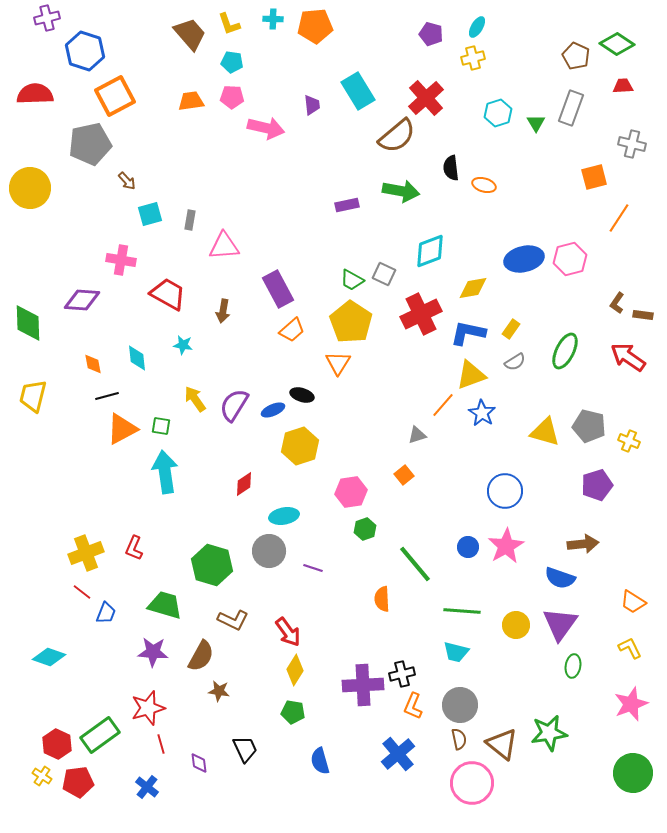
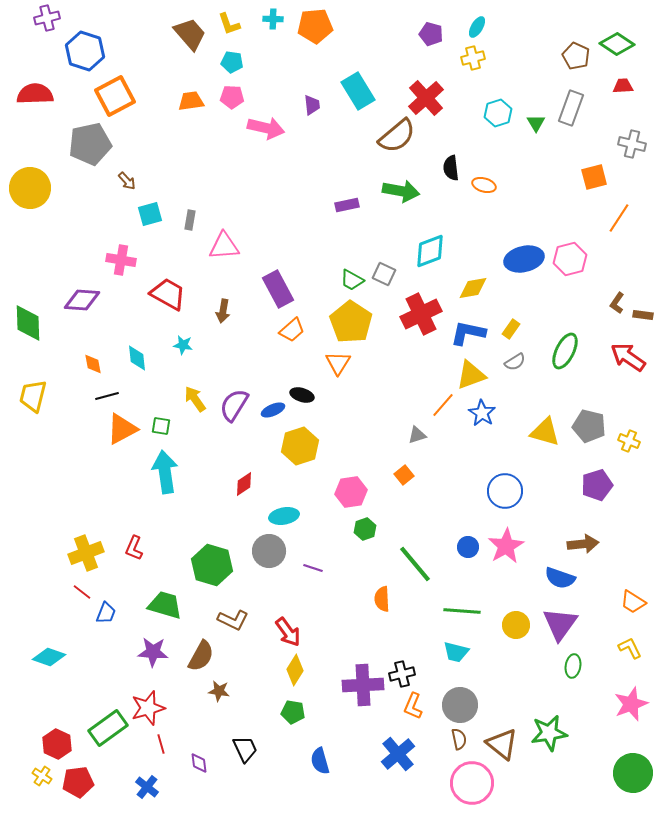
green rectangle at (100, 735): moved 8 px right, 7 px up
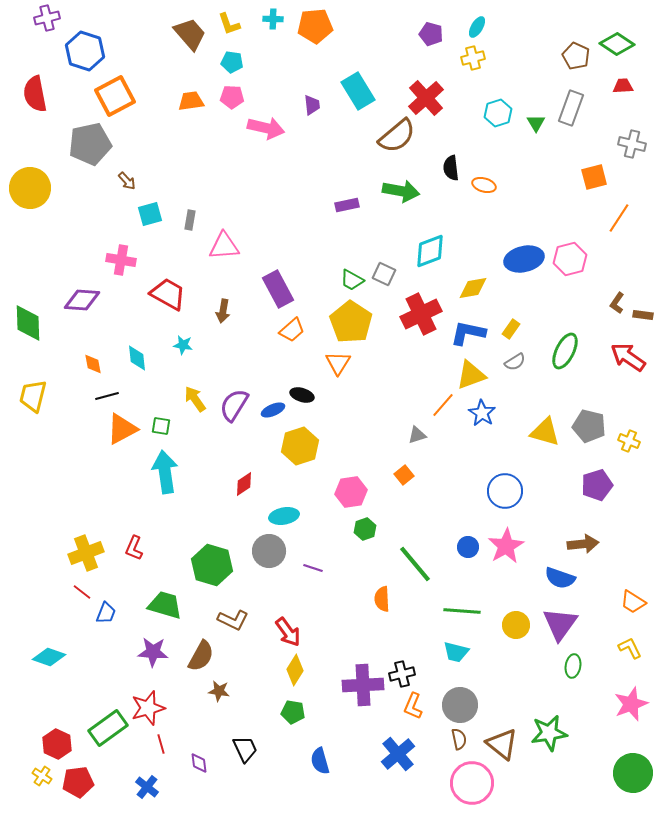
red semicircle at (35, 94): rotated 99 degrees counterclockwise
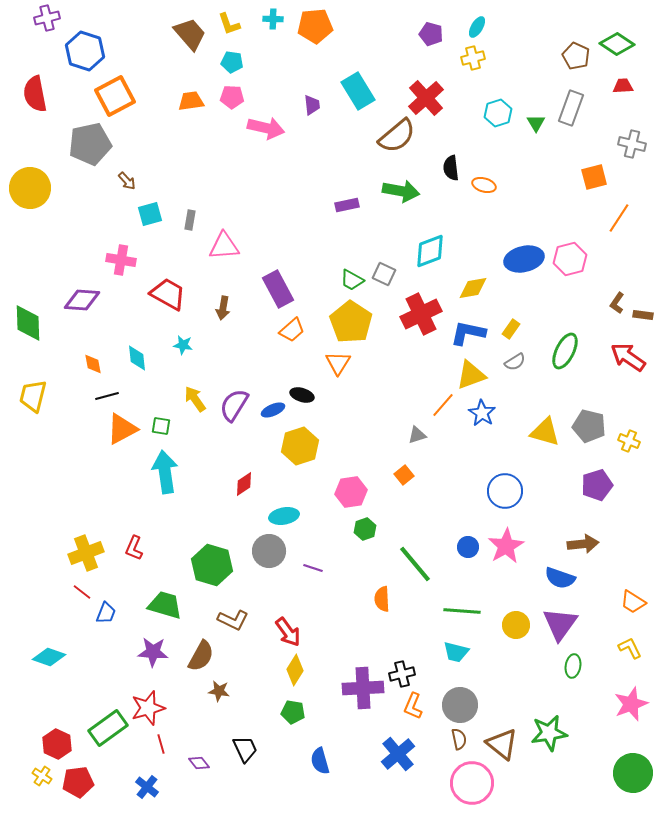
brown arrow at (223, 311): moved 3 px up
purple cross at (363, 685): moved 3 px down
purple diamond at (199, 763): rotated 30 degrees counterclockwise
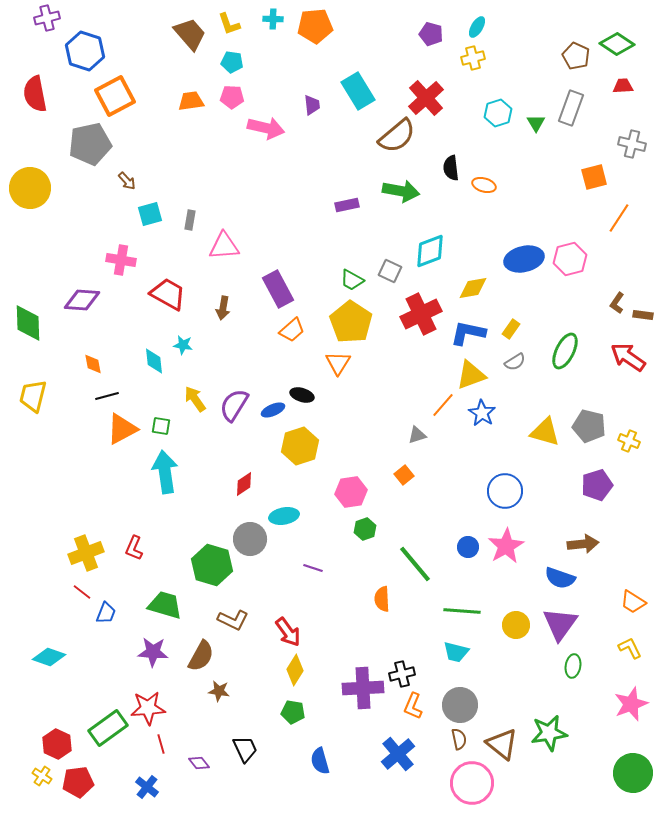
gray square at (384, 274): moved 6 px right, 3 px up
cyan diamond at (137, 358): moved 17 px right, 3 px down
gray circle at (269, 551): moved 19 px left, 12 px up
red star at (148, 708): rotated 12 degrees clockwise
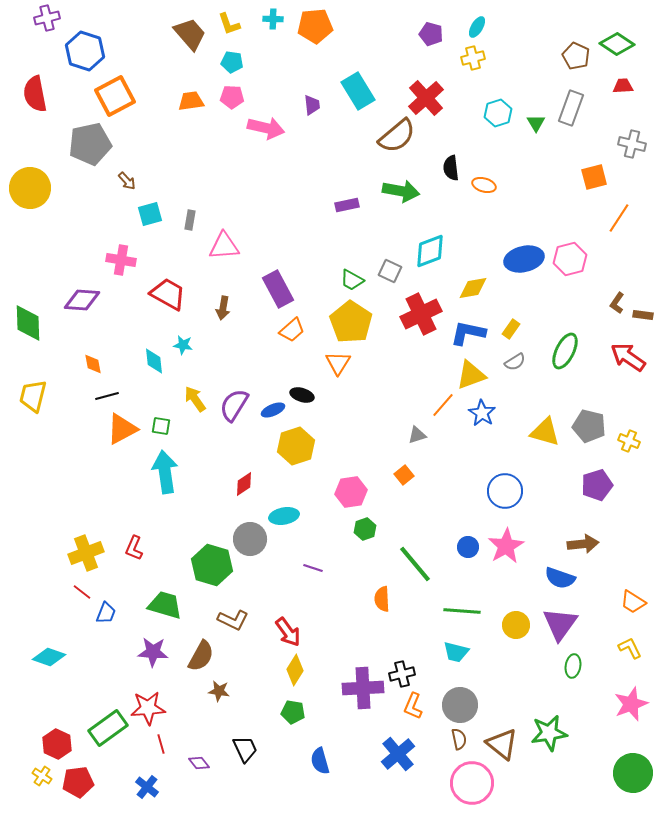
yellow hexagon at (300, 446): moved 4 px left
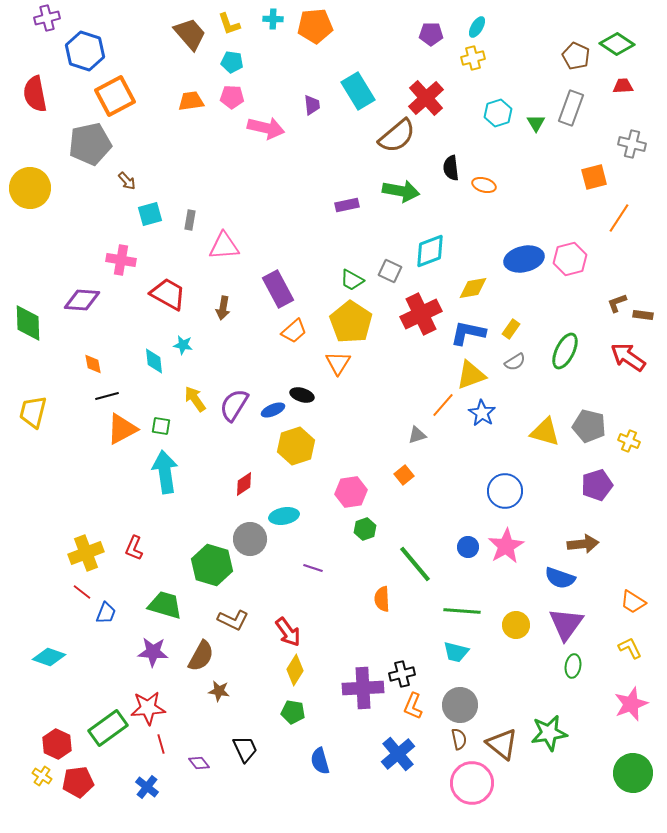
purple pentagon at (431, 34): rotated 15 degrees counterclockwise
brown L-shape at (617, 303): rotated 35 degrees clockwise
orange trapezoid at (292, 330): moved 2 px right, 1 px down
yellow trapezoid at (33, 396): moved 16 px down
purple triangle at (560, 624): moved 6 px right
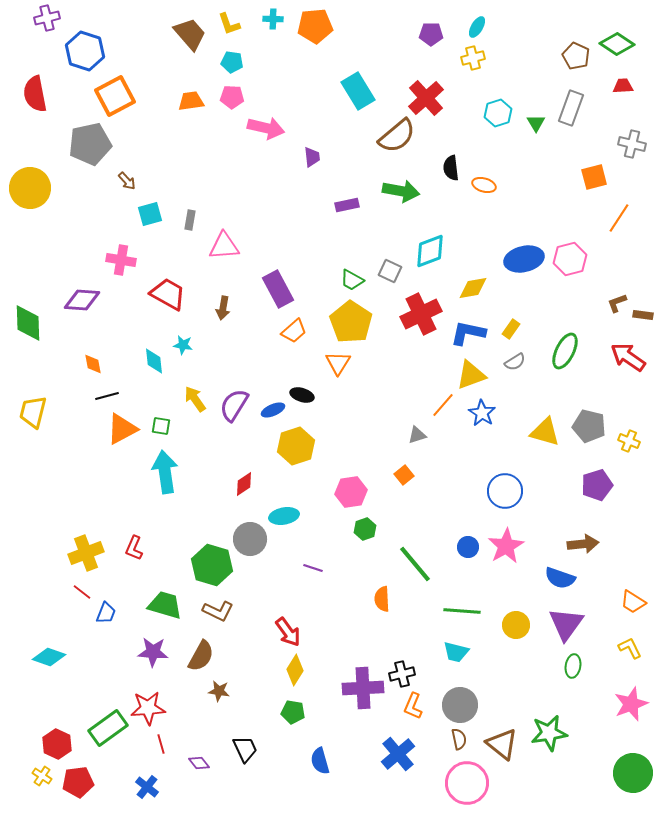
purple trapezoid at (312, 105): moved 52 px down
brown L-shape at (233, 620): moved 15 px left, 9 px up
pink circle at (472, 783): moved 5 px left
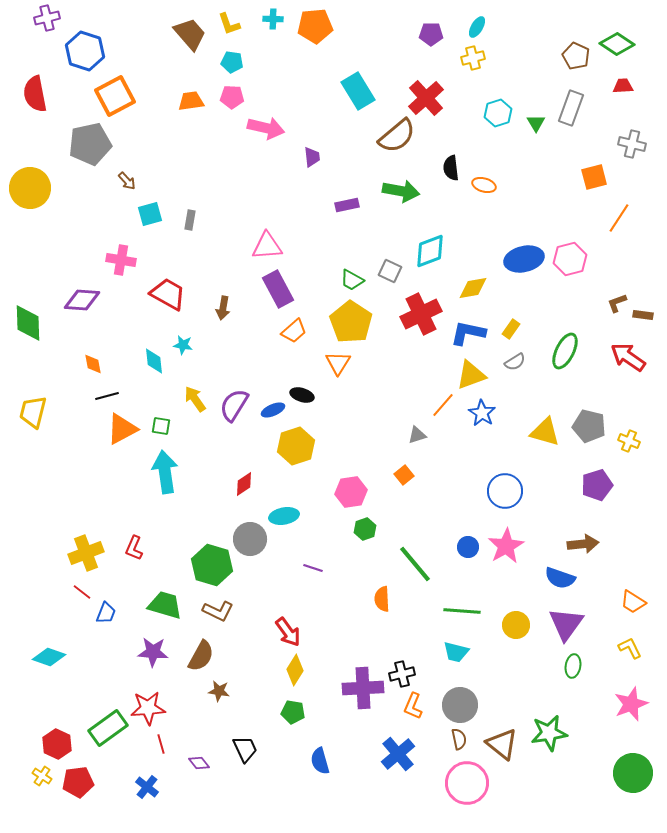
pink triangle at (224, 246): moved 43 px right
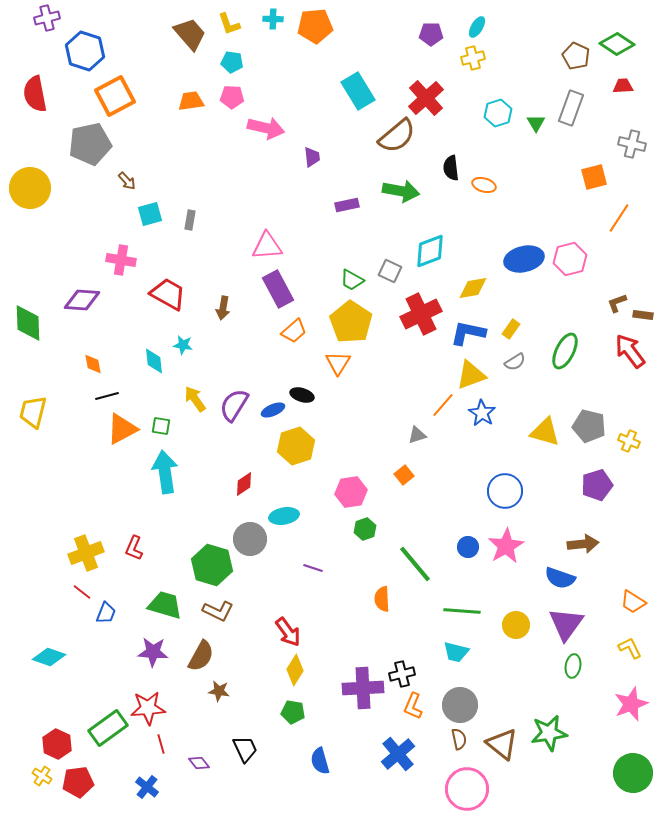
red arrow at (628, 357): moved 2 px right, 6 px up; rotated 18 degrees clockwise
pink circle at (467, 783): moved 6 px down
